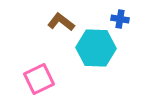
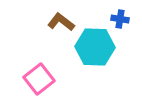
cyan hexagon: moved 1 px left, 1 px up
pink square: rotated 12 degrees counterclockwise
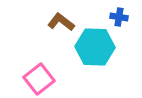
blue cross: moved 1 px left, 2 px up
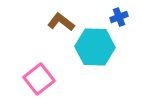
blue cross: rotated 30 degrees counterclockwise
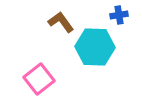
blue cross: moved 2 px up; rotated 12 degrees clockwise
brown L-shape: rotated 16 degrees clockwise
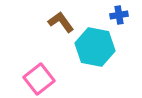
cyan hexagon: rotated 9 degrees clockwise
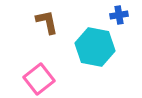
brown L-shape: moved 14 px left; rotated 24 degrees clockwise
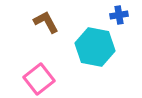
brown L-shape: moved 1 px left; rotated 16 degrees counterclockwise
